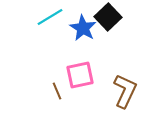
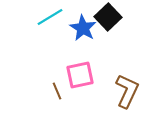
brown L-shape: moved 2 px right
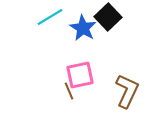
brown line: moved 12 px right
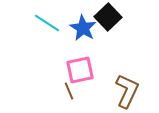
cyan line: moved 3 px left, 6 px down; rotated 64 degrees clockwise
pink square: moved 5 px up
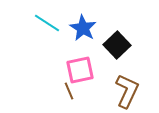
black square: moved 9 px right, 28 px down
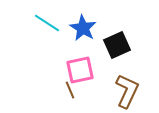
black square: rotated 20 degrees clockwise
brown line: moved 1 px right, 1 px up
